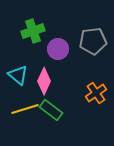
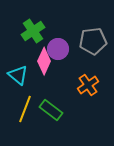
green cross: rotated 15 degrees counterclockwise
pink diamond: moved 20 px up
orange cross: moved 8 px left, 8 px up
yellow line: rotated 52 degrees counterclockwise
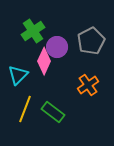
gray pentagon: moved 2 px left; rotated 20 degrees counterclockwise
purple circle: moved 1 px left, 2 px up
cyan triangle: rotated 35 degrees clockwise
green rectangle: moved 2 px right, 2 px down
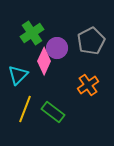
green cross: moved 1 px left, 2 px down
purple circle: moved 1 px down
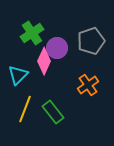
gray pentagon: rotated 8 degrees clockwise
green rectangle: rotated 15 degrees clockwise
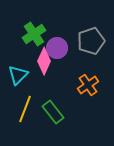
green cross: moved 2 px right, 1 px down
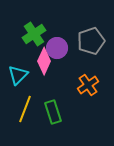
green rectangle: rotated 20 degrees clockwise
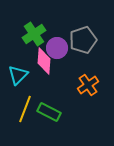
gray pentagon: moved 8 px left, 1 px up
pink diamond: rotated 20 degrees counterclockwise
green rectangle: moved 4 px left; rotated 45 degrees counterclockwise
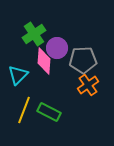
gray pentagon: moved 20 px down; rotated 16 degrees clockwise
yellow line: moved 1 px left, 1 px down
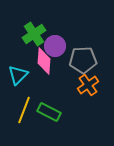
purple circle: moved 2 px left, 2 px up
